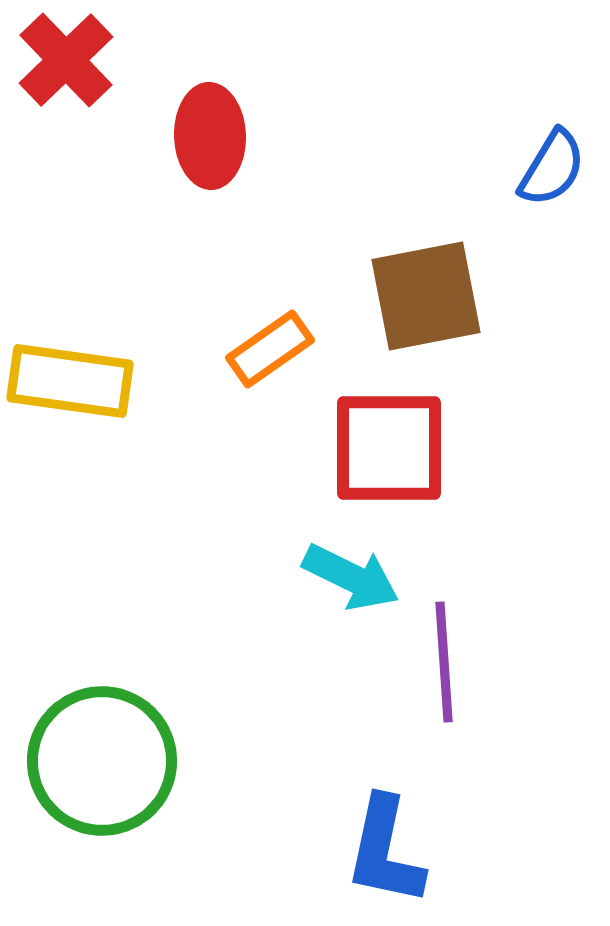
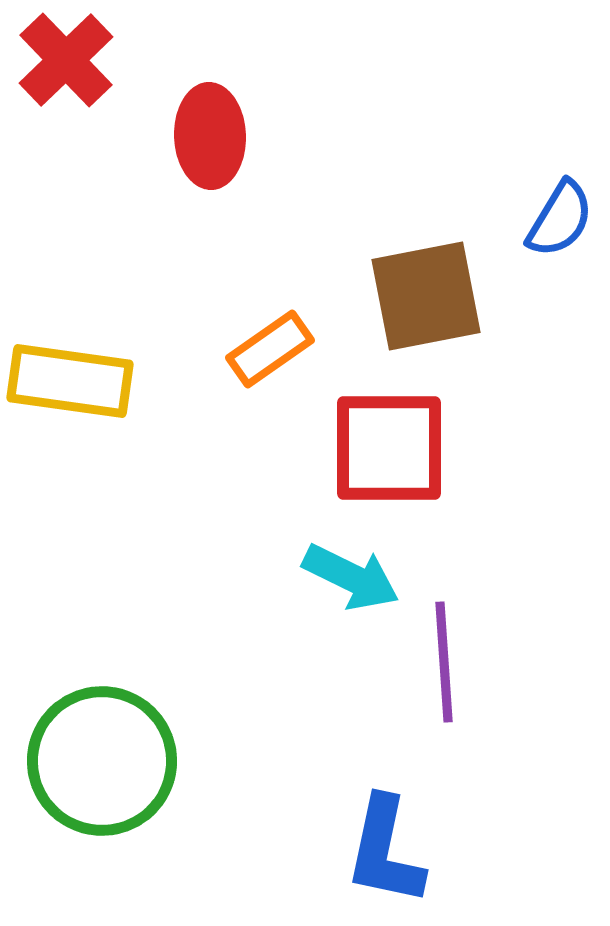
blue semicircle: moved 8 px right, 51 px down
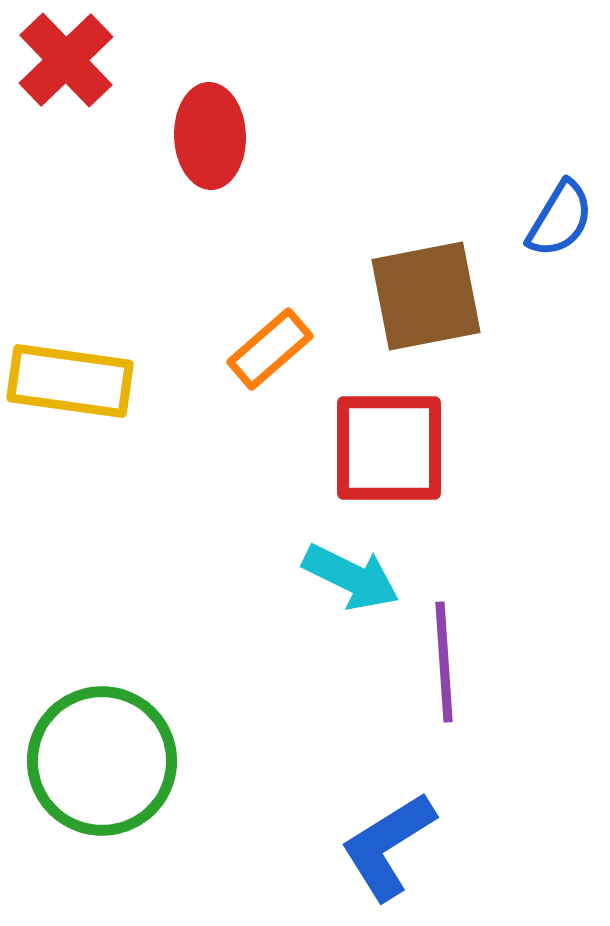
orange rectangle: rotated 6 degrees counterclockwise
blue L-shape: moved 3 px right, 5 px up; rotated 46 degrees clockwise
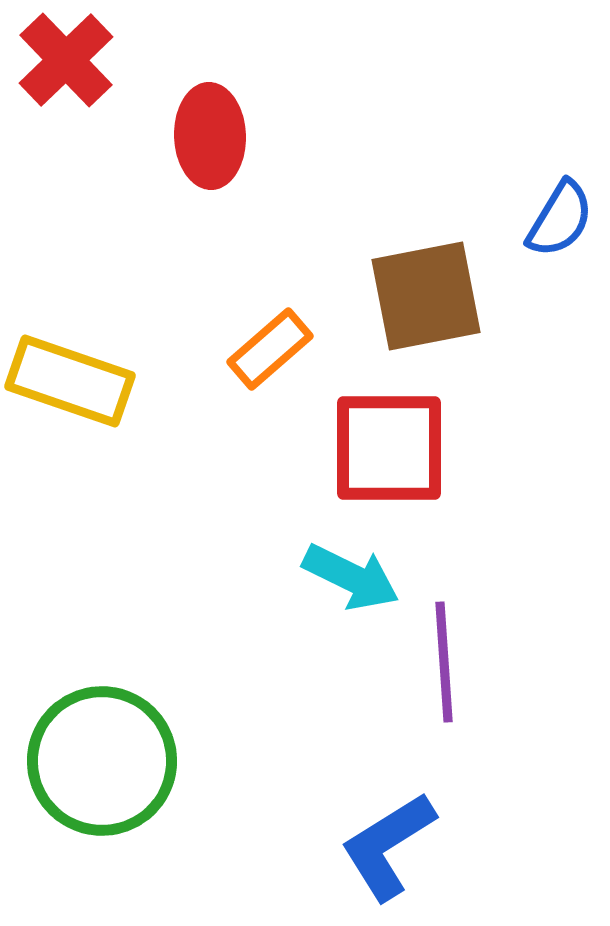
yellow rectangle: rotated 11 degrees clockwise
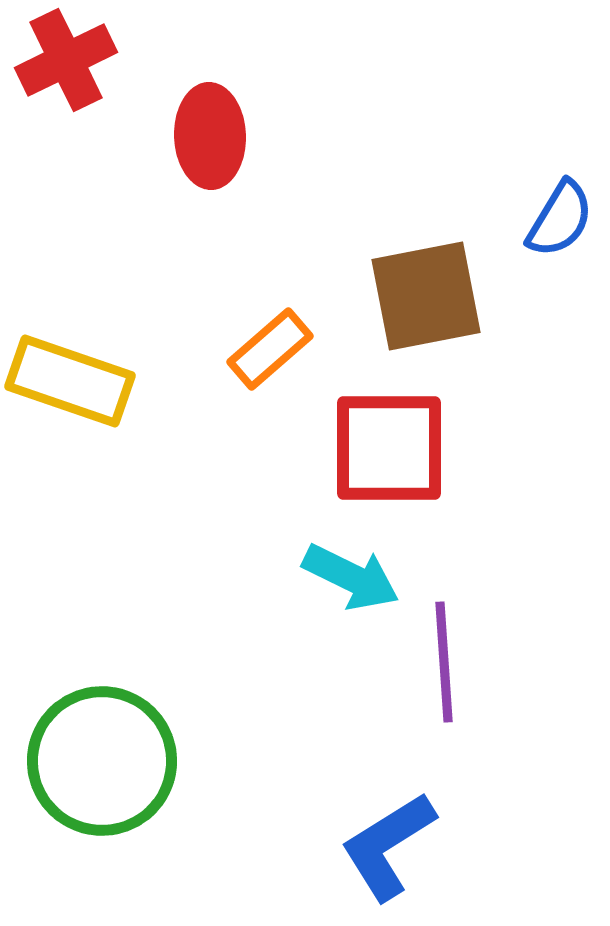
red cross: rotated 18 degrees clockwise
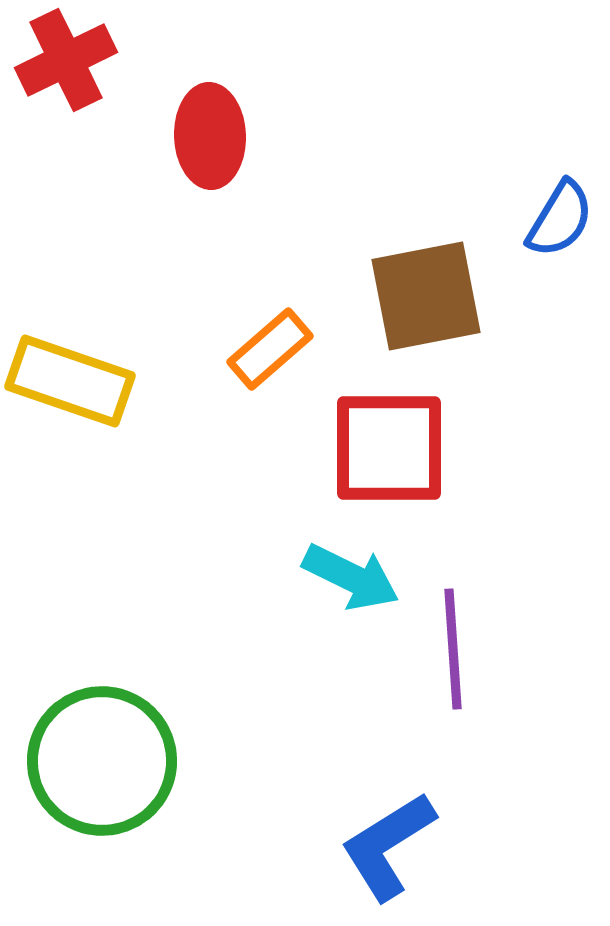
purple line: moved 9 px right, 13 px up
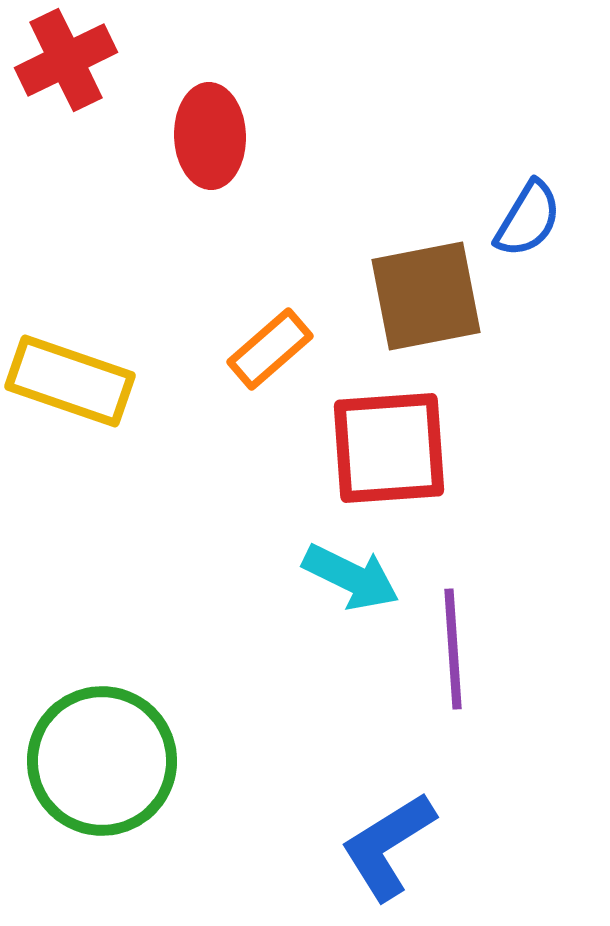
blue semicircle: moved 32 px left
red square: rotated 4 degrees counterclockwise
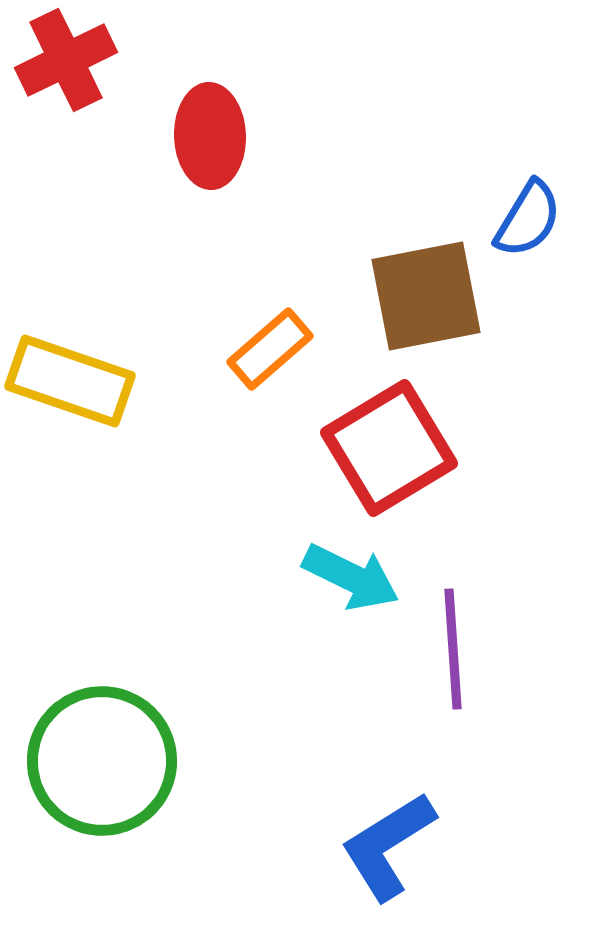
red square: rotated 27 degrees counterclockwise
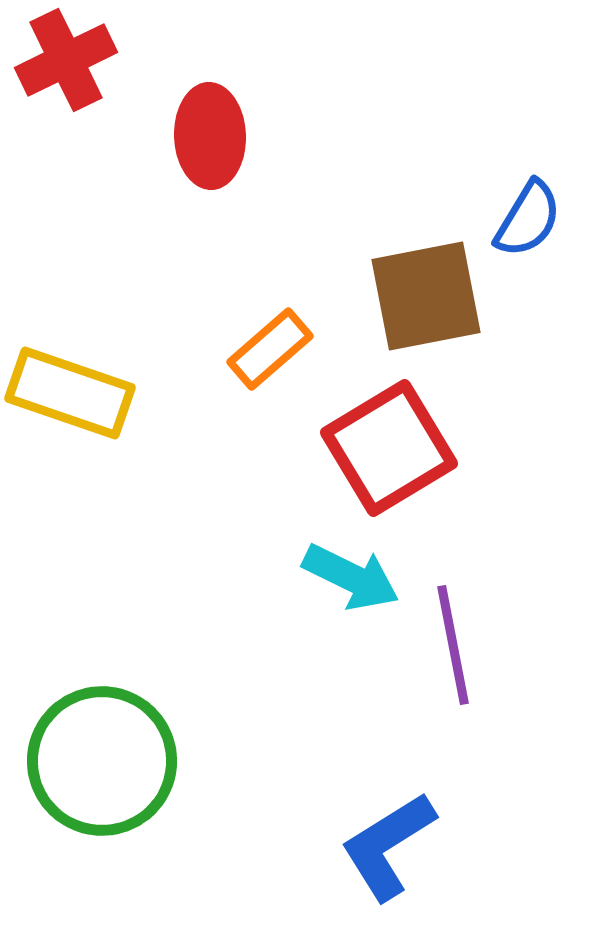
yellow rectangle: moved 12 px down
purple line: moved 4 px up; rotated 7 degrees counterclockwise
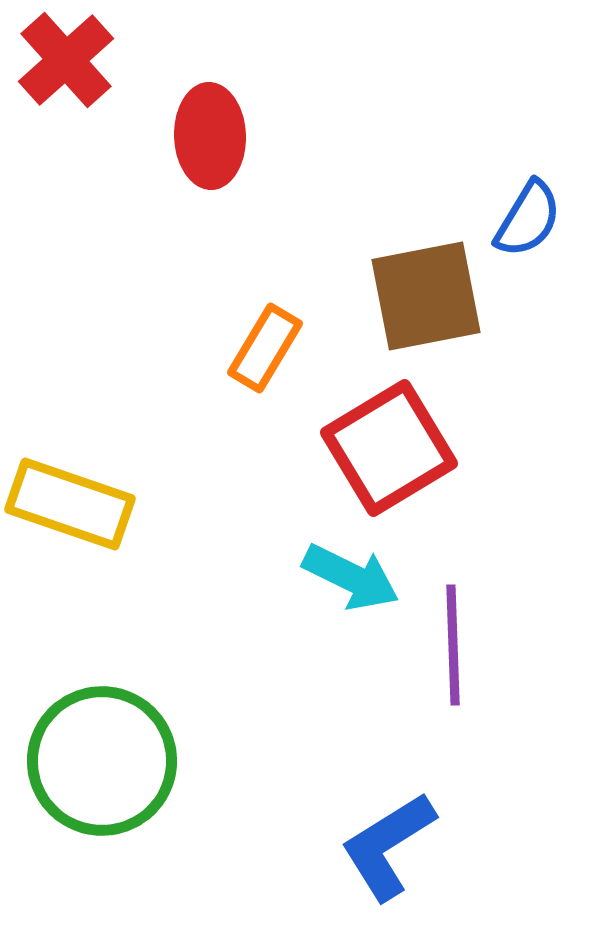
red cross: rotated 16 degrees counterclockwise
orange rectangle: moved 5 px left, 1 px up; rotated 18 degrees counterclockwise
yellow rectangle: moved 111 px down
purple line: rotated 9 degrees clockwise
